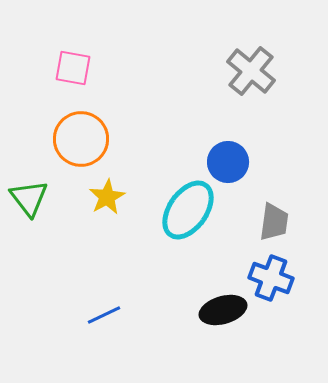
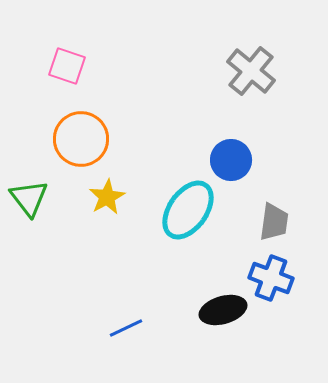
pink square: moved 6 px left, 2 px up; rotated 9 degrees clockwise
blue circle: moved 3 px right, 2 px up
blue line: moved 22 px right, 13 px down
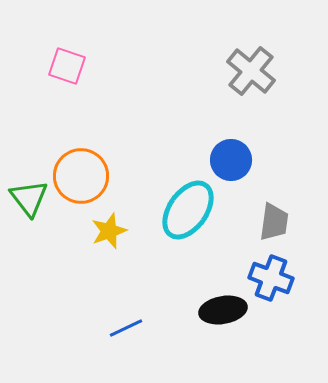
orange circle: moved 37 px down
yellow star: moved 2 px right, 34 px down; rotated 9 degrees clockwise
black ellipse: rotated 6 degrees clockwise
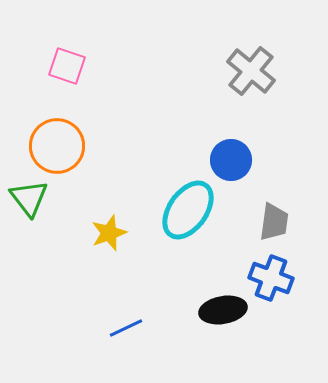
orange circle: moved 24 px left, 30 px up
yellow star: moved 2 px down
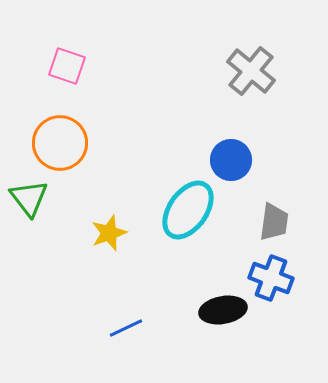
orange circle: moved 3 px right, 3 px up
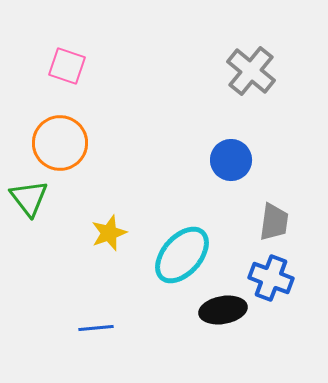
cyan ellipse: moved 6 px left, 45 px down; rotated 6 degrees clockwise
blue line: moved 30 px left; rotated 20 degrees clockwise
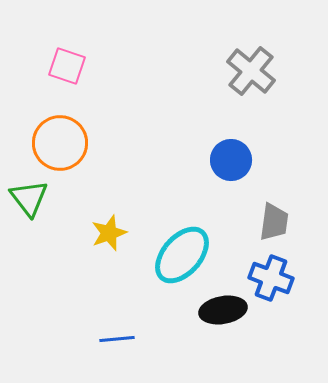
blue line: moved 21 px right, 11 px down
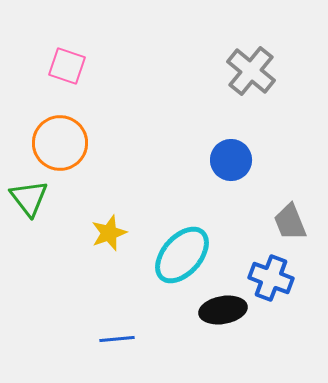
gray trapezoid: moved 16 px right; rotated 150 degrees clockwise
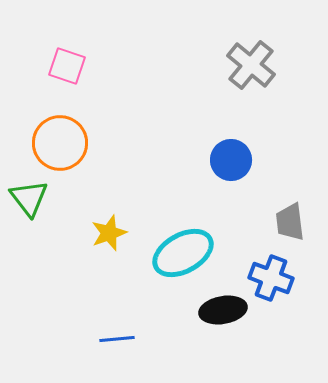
gray cross: moved 6 px up
gray trapezoid: rotated 15 degrees clockwise
cyan ellipse: moved 1 px right, 2 px up; rotated 20 degrees clockwise
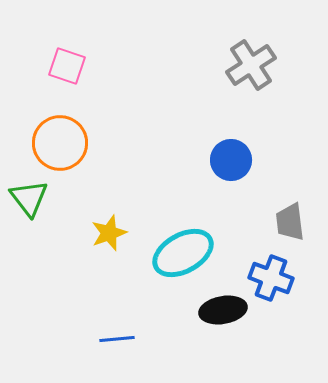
gray cross: rotated 18 degrees clockwise
